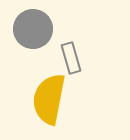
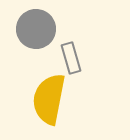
gray circle: moved 3 px right
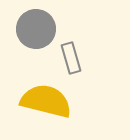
yellow semicircle: moved 3 px left, 2 px down; rotated 93 degrees clockwise
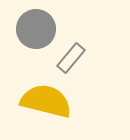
gray rectangle: rotated 56 degrees clockwise
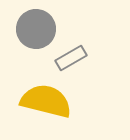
gray rectangle: rotated 20 degrees clockwise
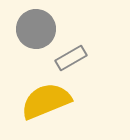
yellow semicircle: rotated 36 degrees counterclockwise
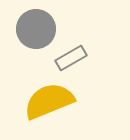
yellow semicircle: moved 3 px right
